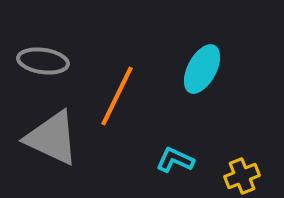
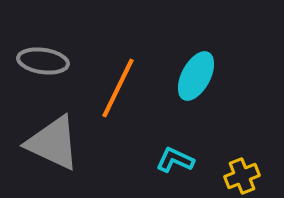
cyan ellipse: moved 6 px left, 7 px down
orange line: moved 1 px right, 8 px up
gray triangle: moved 1 px right, 5 px down
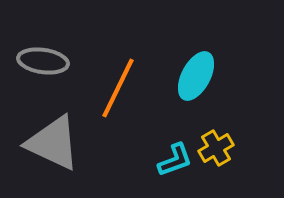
cyan L-shape: rotated 135 degrees clockwise
yellow cross: moved 26 px left, 28 px up; rotated 8 degrees counterclockwise
